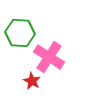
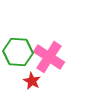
green hexagon: moved 2 px left, 19 px down
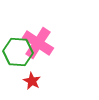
pink cross: moved 11 px left, 14 px up
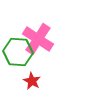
pink cross: moved 4 px up
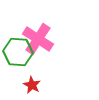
red star: moved 4 px down
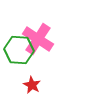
green hexagon: moved 1 px right, 2 px up
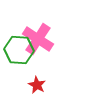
red star: moved 5 px right
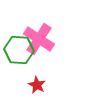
pink cross: moved 1 px right
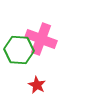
pink cross: moved 2 px right; rotated 12 degrees counterclockwise
